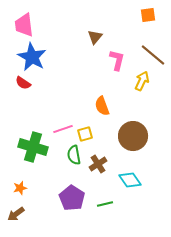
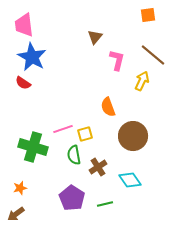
orange semicircle: moved 6 px right, 1 px down
brown cross: moved 3 px down
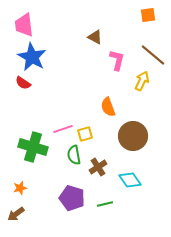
brown triangle: rotated 42 degrees counterclockwise
purple pentagon: rotated 15 degrees counterclockwise
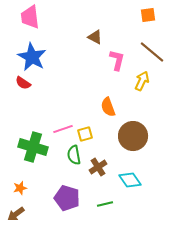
pink trapezoid: moved 6 px right, 8 px up
brown line: moved 1 px left, 3 px up
purple pentagon: moved 5 px left
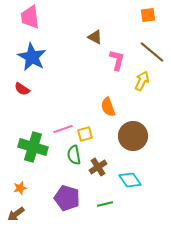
red semicircle: moved 1 px left, 6 px down
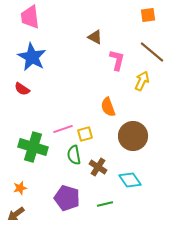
brown cross: rotated 24 degrees counterclockwise
